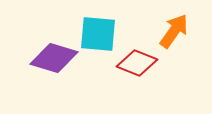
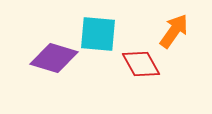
red diamond: moved 4 px right, 1 px down; rotated 39 degrees clockwise
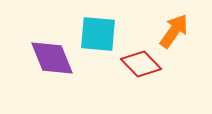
purple diamond: moved 2 px left; rotated 51 degrees clockwise
red diamond: rotated 15 degrees counterclockwise
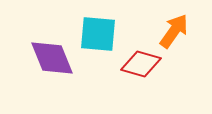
red diamond: rotated 30 degrees counterclockwise
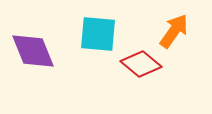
purple diamond: moved 19 px left, 7 px up
red diamond: rotated 24 degrees clockwise
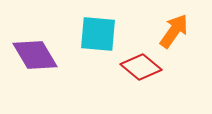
purple diamond: moved 2 px right, 4 px down; rotated 9 degrees counterclockwise
red diamond: moved 3 px down
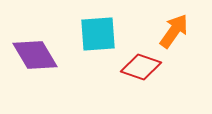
cyan square: rotated 9 degrees counterclockwise
red diamond: rotated 21 degrees counterclockwise
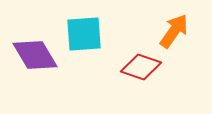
cyan square: moved 14 px left
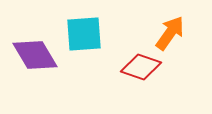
orange arrow: moved 4 px left, 2 px down
